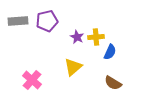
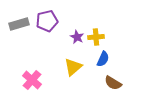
gray rectangle: moved 1 px right, 3 px down; rotated 12 degrees counterclockwise
blue semicircle: moved 7 px left, 7 px down
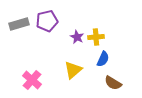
yellow triangle: moved 3 px down
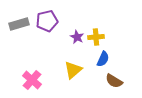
brown semicircle: moved 1 px right, 2 px up
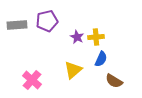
gray rectangle: moved 2 px left, 1 px down; rotated 12 degrees clockwise
blue semicircle: moved 2 px left
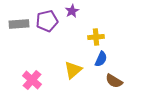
gray rectangle: moved 2 px right, 1 px up
purple star: moved 5 px left, 26 px up; rotated 16 degrees clockwise
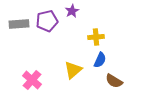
blue semicircle: moved 1 px left, 1 px down
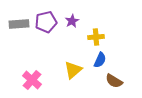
purple star: moved 10 px down
purple pentagon: moved 1 px left, 1 px down
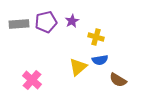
yellow cross: rotated 21 degrees clockwise
blue semicircle: rotated 56 degrees clockwise
yellow triangle: moved 5 px right, 3 px up
brown semicircle: moved 4 px right, 1 px up
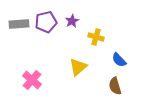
blue semicircle: moved 19 px right; rotated 56 degrees clockwise
brown semicircle: moved 3 px left, 6 px down; rotated 42 degrees clockwise
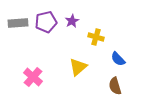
gray rectangle: moved 1 px left, 1 px up
blue semicircle: moved 1 px left, 1 px up
pink cross: moved 1 px right, 3 px up
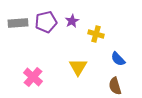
yellow cross: moved 3 px up
yellow triangle: rotated 18 degrees counterclockwise
